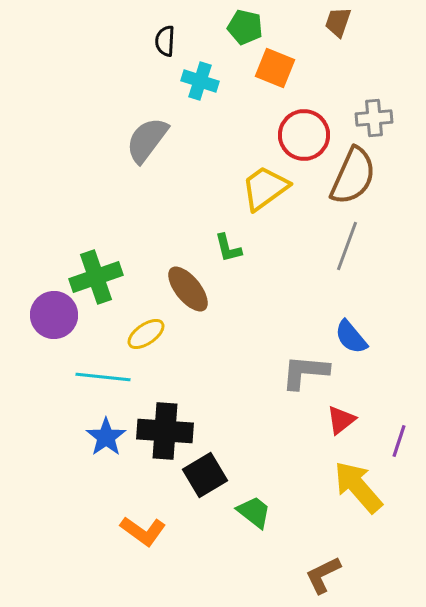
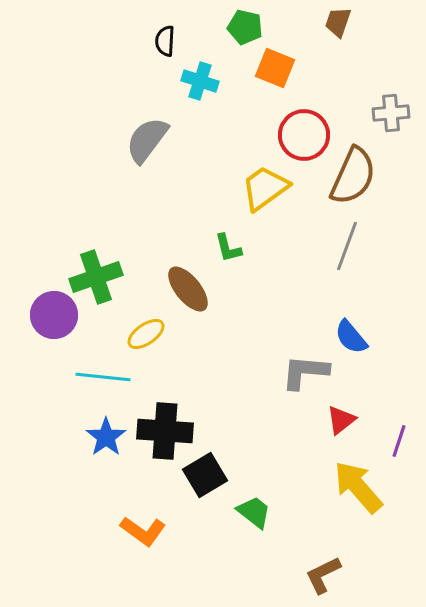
gray cross: moved 17 px right, 5 px up
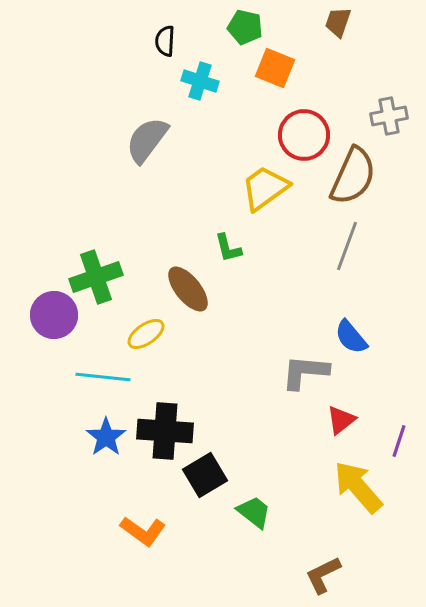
gray cross: moved 2 px left, 3 px down; rotated 6 degrees counterclockwise
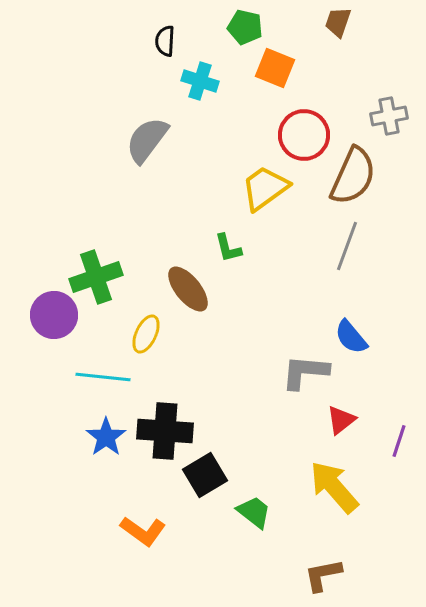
yellow ellipse: rotated 30 degrees counterclockwise
yellow arrow: moved 24 px left
brown L-shape: rotated 15 degrees clockwise
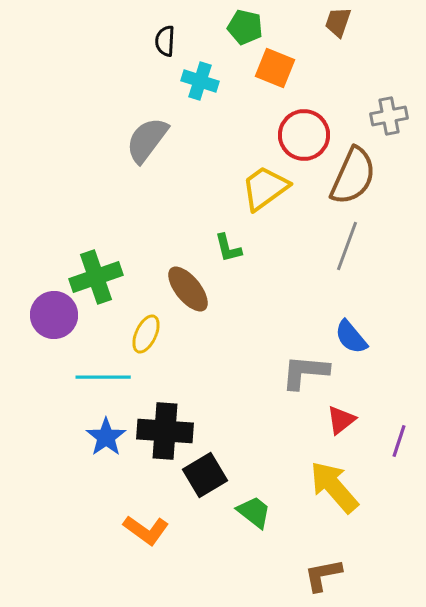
cyan line: rotated 6 degrees counterclockwise
orange L-shape: moved 3 px right, 1 px up
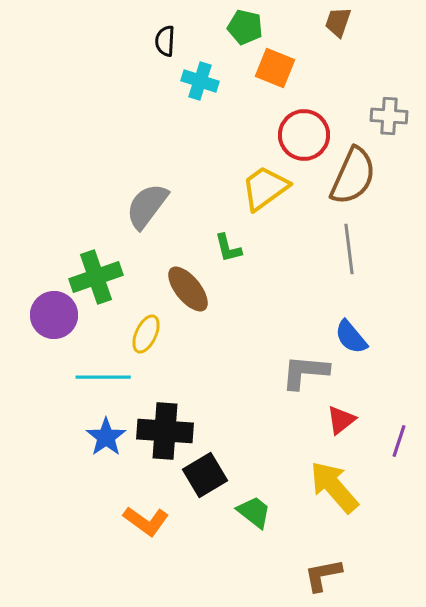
gray cross: rotated 15 degrees clockwise
gray semicircle: moved 66 px down
gray line: moved 2 px right, 3 px down; rotated 27 degrees counterclockwise
orange L-shape: moved 9 px up
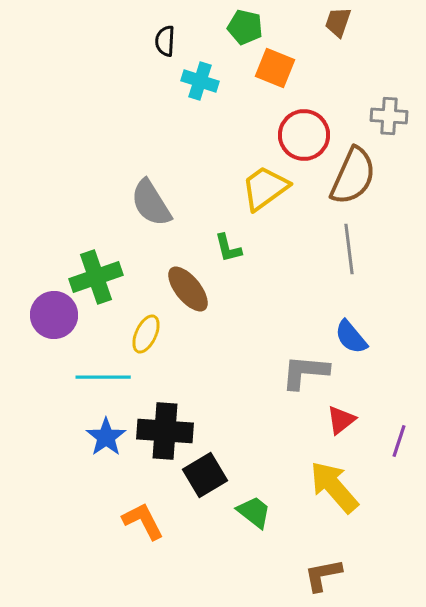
gray semicircle: moved 4 px right, 3 px up; rotated 69 degrees counterclockwise
orange L-shape: moved 3 px left; rotated 153 degrees counterclockwise
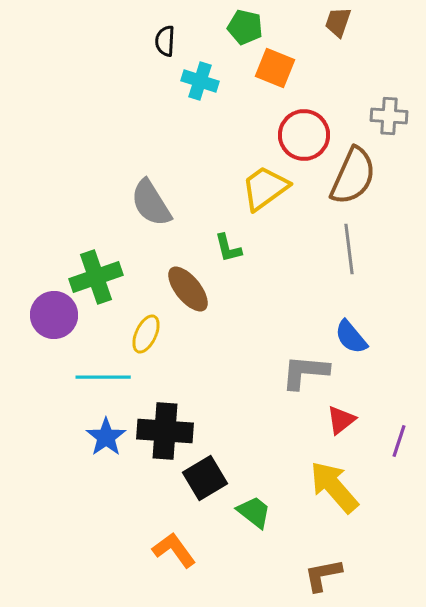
black square: moved 3 px down
orange L-shape: moved 31 px right, 29 px down; rotated 9 degrees counterclockwise
